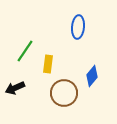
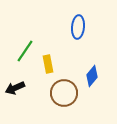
yellow rectangle: rotated 18 degrees counterclockwise
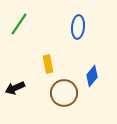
green line: moved 6 px left, 27 px up
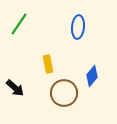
black arrow: rotated 114 degrees counterclockwise
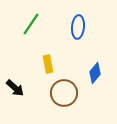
green line: moved 12 px right
blue diamond: moved 3 px right, 3 px up
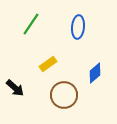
yellow rectangle: rotated 66 degrees clockwise
blue diamond: rotated 10 degrees clockwise
brown circle: moved 2 px down
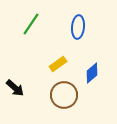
yellow rectangle: moved 10 px right
blue diamond: moved 3 px left
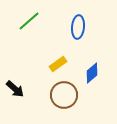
green line: moved 2 px left, 3 px up; rotated 15 degrees clockwise
black arrow: moved 1 px down
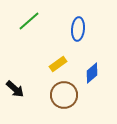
blue ellipse: moved 2 px down
